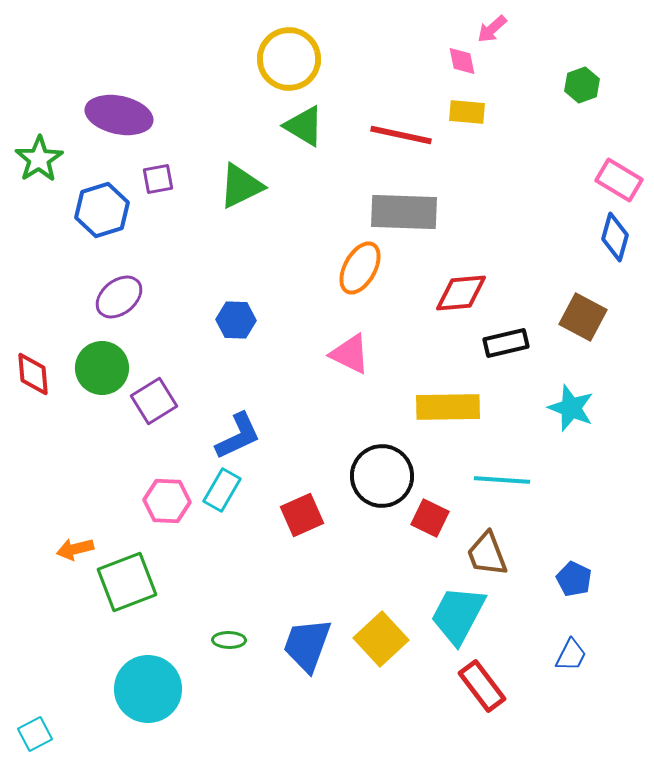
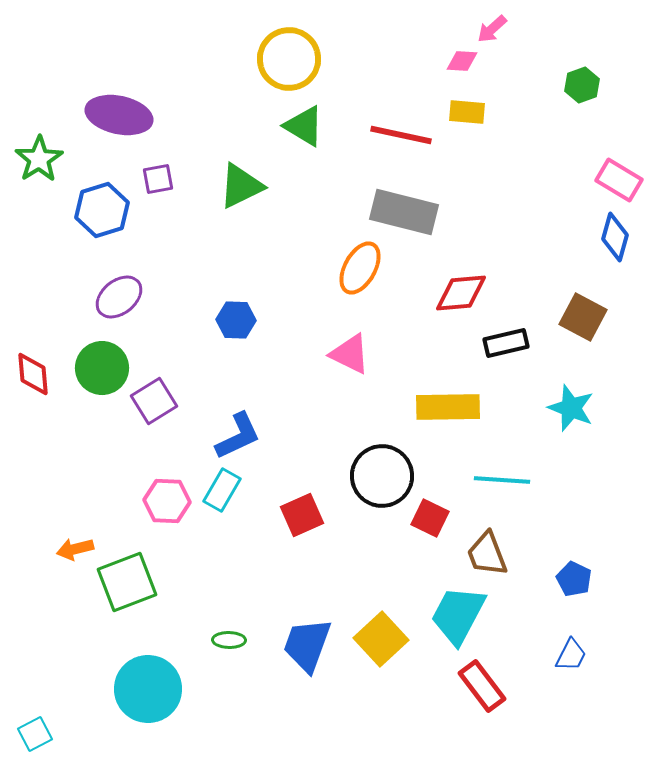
pink diamond at (462, 61): rotated 76 degrees counterclockwise
gray rectangle at (404, 212): rotated 12 degrees clockwise
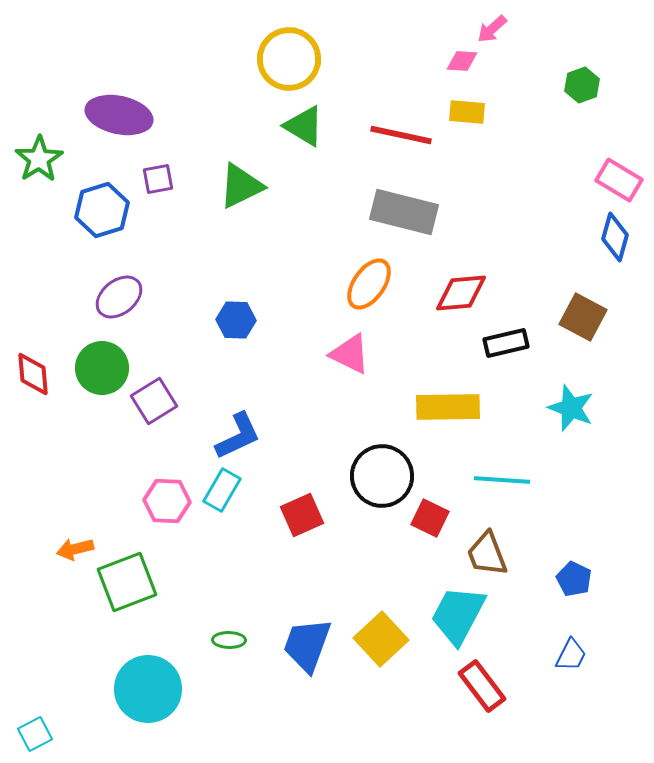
orange ellipse at (360, 268): moved 9 px right, 16 px down; rotated 6 degrees clockwise
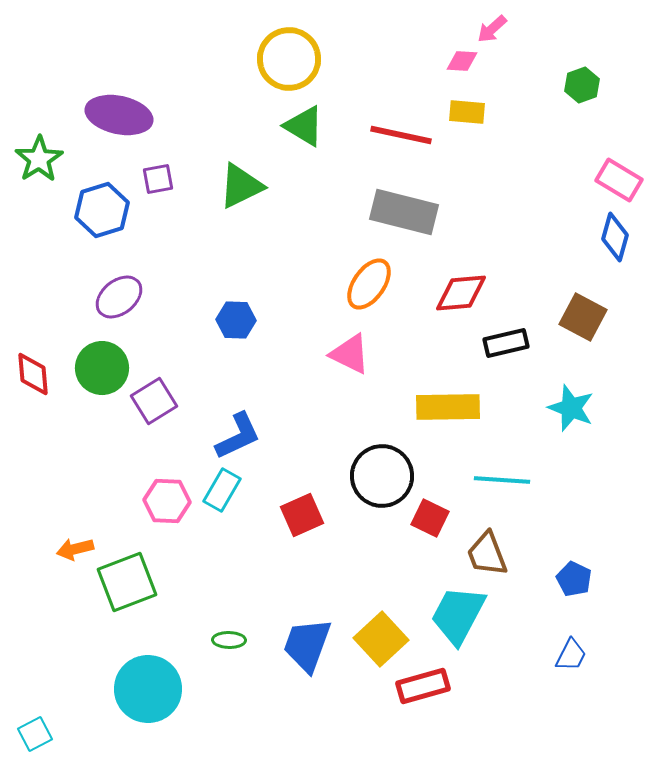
red rectangle at (482, 686): moved 59 px left; rotated 69 degrees counterclockwise
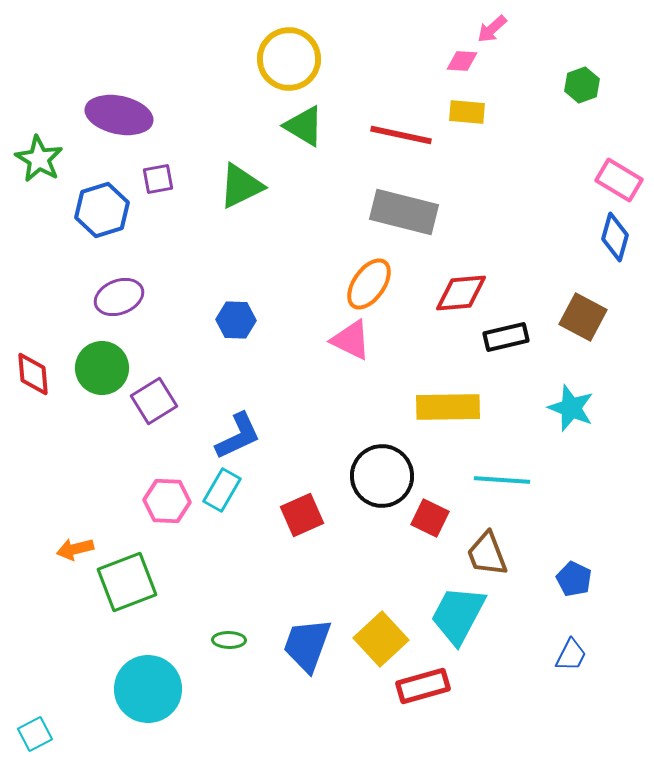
green star at (39, 159): rotated 9 degrees counterclockwise
purple ellipse at (119, 297): rotated 18 degrees clockwise
black rectangle at (506, 343): moved 6 px up
pink triangle at (350, 354): moved 1 px right, 14 px up
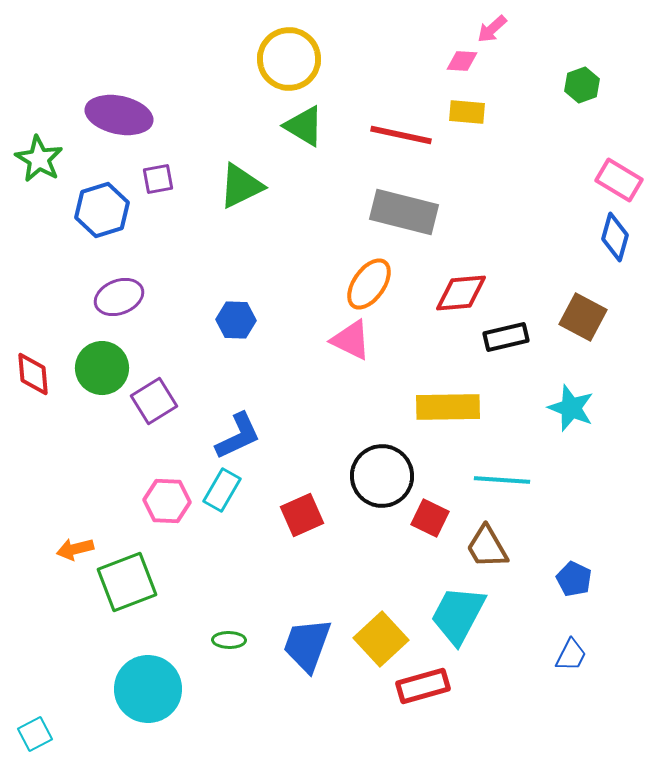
brown trapezoid at (487, 554): moved 7 px up; rotated 9 degrees counterclockwise
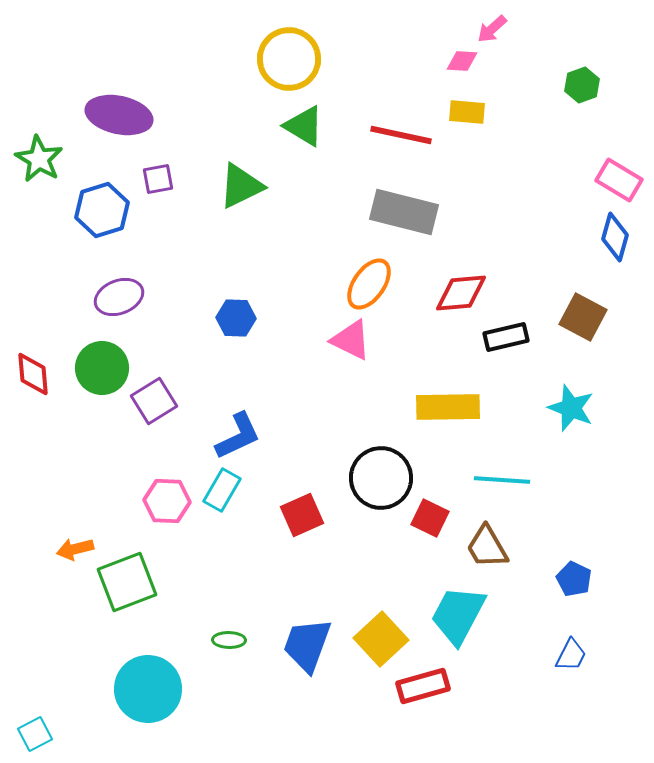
blue hexagon at (236, 320): moved 2 px up
black circle at (382, 476): moved 1 px left, 2 px down
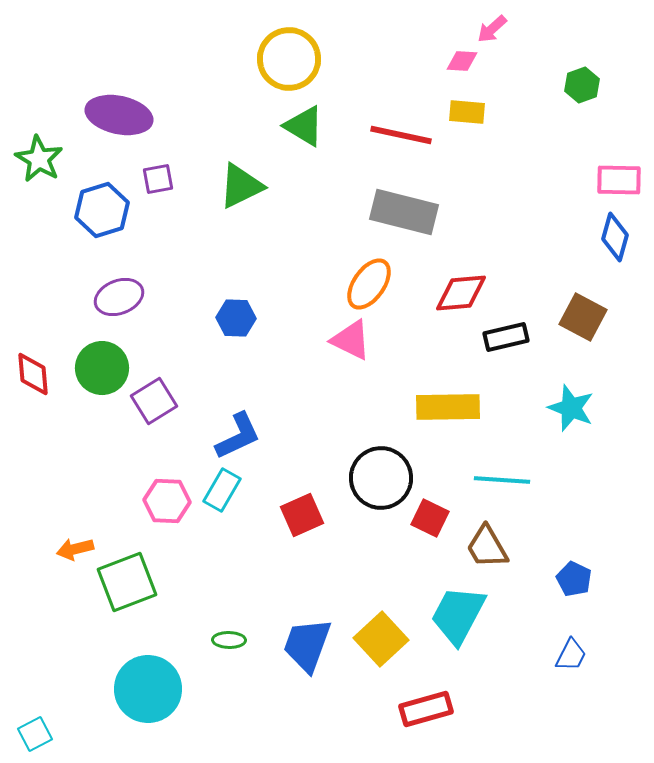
pink rectangle at (619, 180): rotated 30 degrees counterclockwise
red rectangle at (423, 686): moved 3 px right, 23 px down
